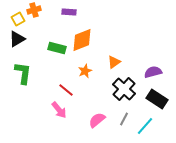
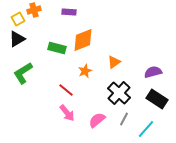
orange diamond: moved 1 px right
green L-shape: rotated 130 degrees counterclockwise
black cross: moved 5 px left, 4 px down
pink arrow: moved 8 px right, 3 px down
cyan line: moved 1 px right, 3 px down
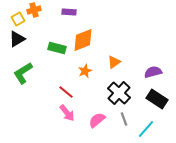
red line: moved 2 px down
gray line: rotated 48 degrees counterclockwise
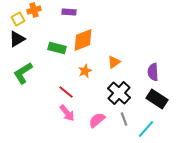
purple semicircle: rotated 78 degrees counterclockwise
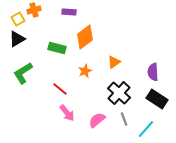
orange diamond: moved 2 px right, 3 px up; rotated 15 degrees counterclockwise
red line: moved 6 px left, 3 px up
